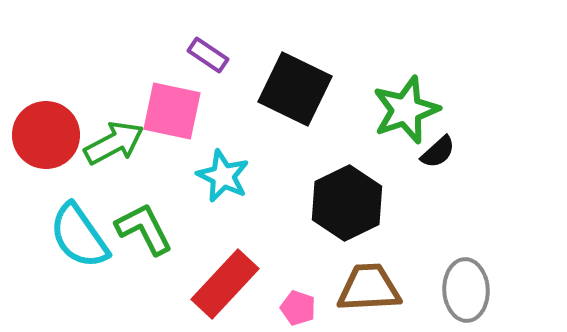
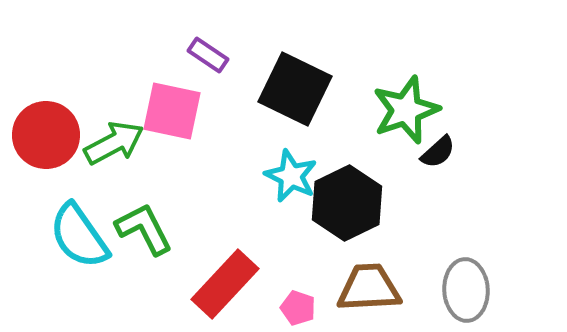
cyan star: moved 68 px right
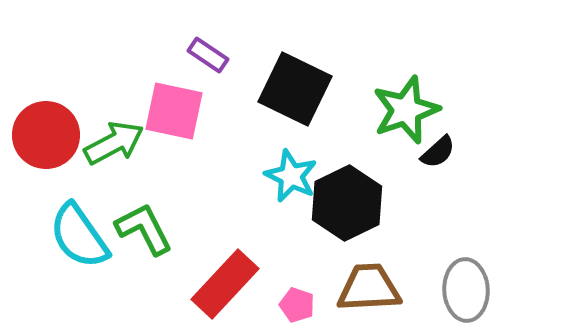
pink square: moved 2 px right
pink pentagon: moved 1 px left, 3 px up
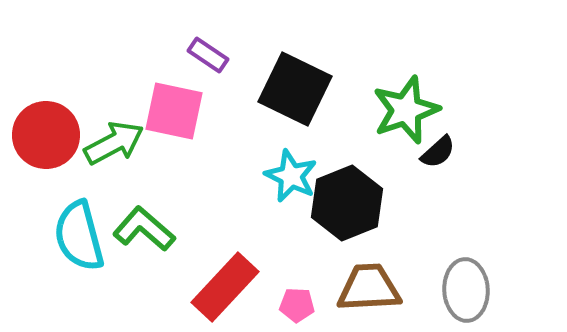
black hexagon: rotated 4 degrees clockwise
green L-shape: rotated 22 degrees counterclockwise
cyan semicircle: rotated 20 degrees clockwise
red rectangle: moved 3 px down
pink pentagon: rotated 16 degrees counterclockwise
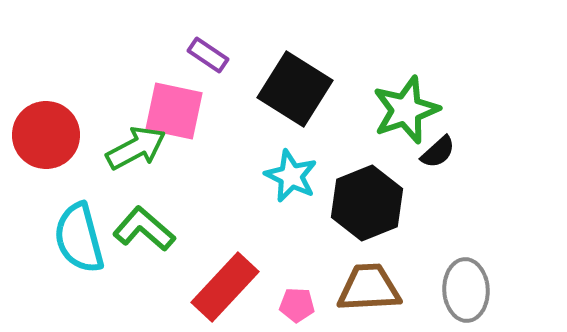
black square: rotated 6 degrees clockwise
green arrow: moved 22 px right, 5 px down
black hexagon: moved 20 px right
cyan semicircle: moved 2 px down
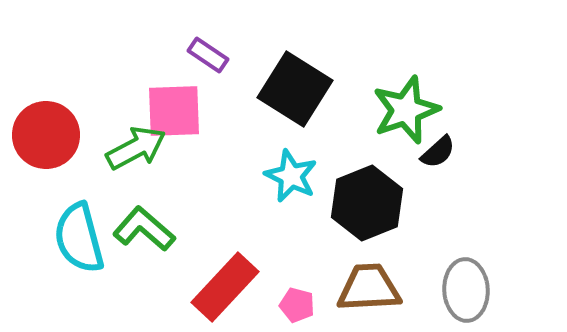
pink square: rotated 14 degrees counterclockwise
pink pentagon: rotated 12 degrees clockwise
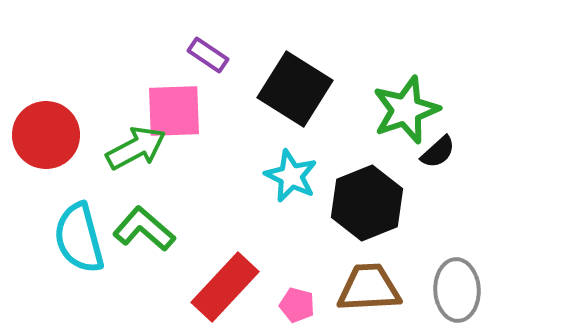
gray ellipse: moved 9 px left
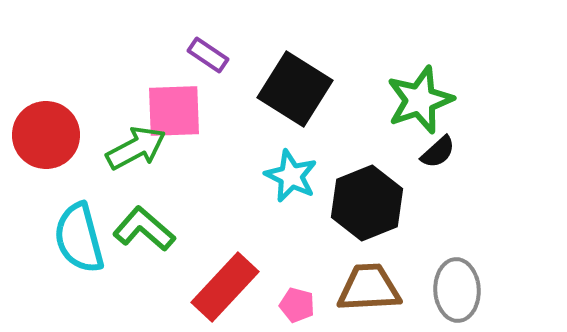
green star: moved 14 px right, 10 px up
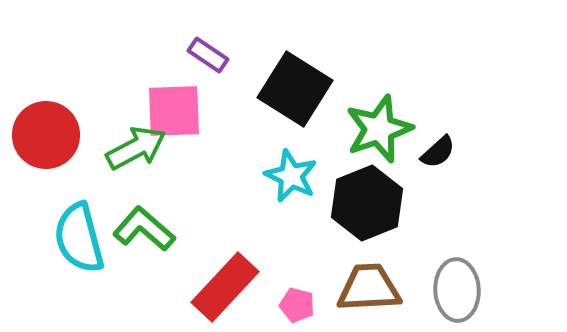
green star: moved 41 px left, 29 px down
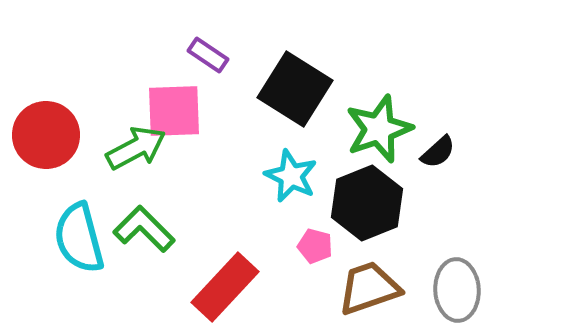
green L-shape: rotated 4 degrees clockwise
brown trapezoid: rotated 16 degrees counterclockwise
pink pentagon: moved 18 px right, 59 px up
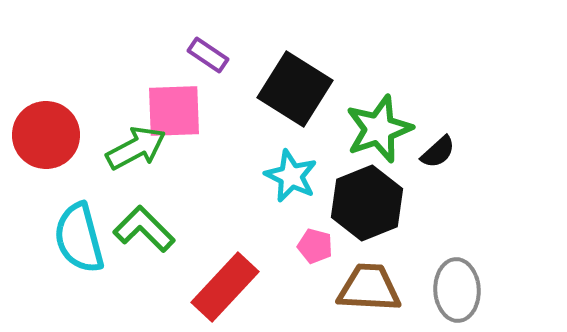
brown trapezoid: rotated 22 degrees clockwise
